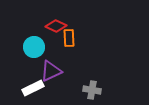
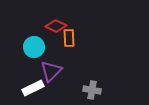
purple triangle: rotated 20 degrees counterclockwise
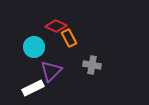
orange rectangle: rotated 24 degrees counterclockwise
gray cross: moved 25 px up
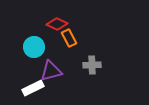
red diamond: moved 1 px right, 2 px up
gray cross: rotated 12 degrees counterclockwise
purple triangle: rotated 30 degrees clockwise
